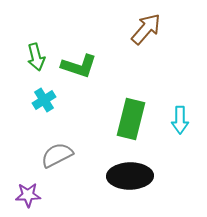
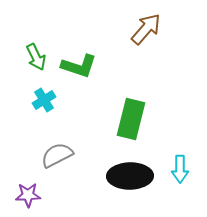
green arrow: rotated 12 degrees counterclockwise
cyan arrow: moved 49 px down
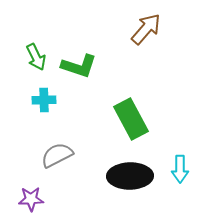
cyan cross: rotated 30 degrees clockwise
green rectangle: rotated 42 degrees counterclockwise
purple star: moved 3 px right, 4 px down
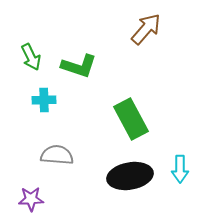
green arrow: moved 5 px left
gray semicircle: rotated 32 degrees clockwise
black ellipse: rotated 9 degrees counterclockwise
